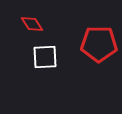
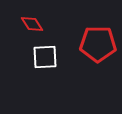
red pentagon: moved 1 px left
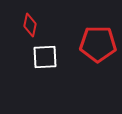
red diamond: moved 2 px left, 1 px down; rotated 45 degrees clockwise
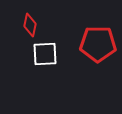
white square: moved 3 px up
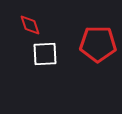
red diamond: rotated 30 degrees counterclockwise
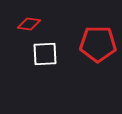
red diamond: moved 1 px left, 1 px up; rotated 65 degrees counterclockwise
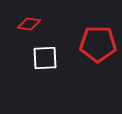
white square: moved 4 px down
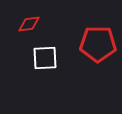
red diamond: rotated 15 degrees counterclockwise
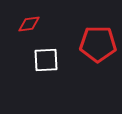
white square: moved 1 px right, 2 px down
